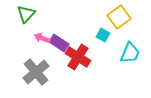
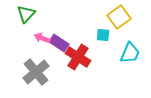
cyan square: rotated 24 degrees counterclockwise
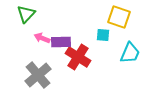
yellow square: rotated 35 degrees counterclockwise
purple rectangle: moved 2 px right, 1 px up; rotated 36 degrees counterclockwise
gray cross: moved 2 px right, 3 px down
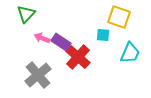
purple rectangle: rotated 36 degrees clockwise
red cross: rotated 10 degrees clockwise
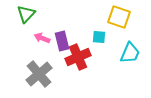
cyan square: moved 4 px left, 2 px down
purple rectangle: moved 1 px right, 1 px up; rotated 42 degrees clockwise
red cross: rotated 25 degrees clockwise
gray cross: moved 1 px right, 1 px up
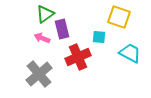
green triangle: moved 19 px right; rotated 12 degrees clockwise
purple rectangle: moved 12 px up
cyan trapezoid: rotated 85 degrees counterclockwise
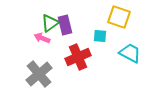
green triangle: moved 5 px right, 9 px down
purple rectangle: moved 3 px right, 4 px up
cyan square: moved 1 px right, 1 px up
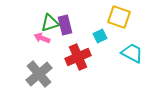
green triangle: rotated 18 degrees clockwise
cyan square: rotated 32 degrees counterclockwise
cyan trapezoid: moved 2 px right
